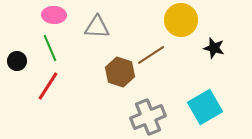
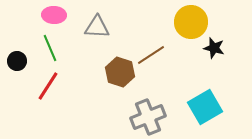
yellow circle: moved 10 px right, 2 px down
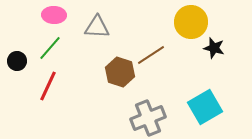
green line: rotated 64 degrees clockwise
red line: rotated 8 degrees counterclockwise
gray cross: moved 1 px down
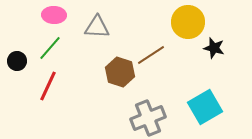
yellow circle: moved 3 px left
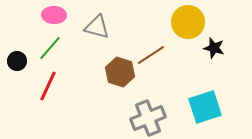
gray triangle: rotated 12 degrees clockwise
cyan square: rotated 12 degrees clockwise
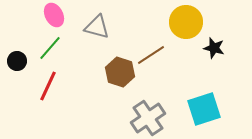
pink ellipse: rotated 60 degrees clockwise
yellow circle: moved 2 px left
cyan square: moved 1 px left, 2 px down
gray cross: rotated 12 degrees counterclockwise
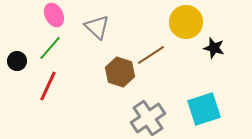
gray triangle: rotated 28 degrees clockwise
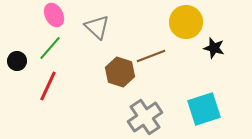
brown line: moved 1 px down; rotated 12 degrees clockwise
gray cross: moved 3 px left, 1 px up
